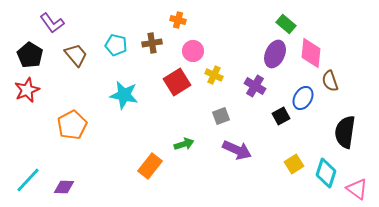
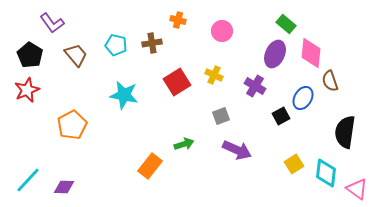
pink circle: moved 29 px right, 20 px up
cyan diamond: rotated 12 degrees counterclockwise
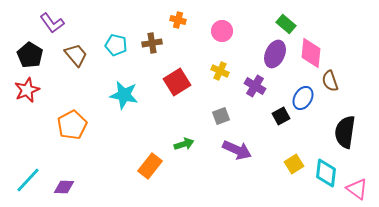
yellow cross: moved 6 px right, 4 px up
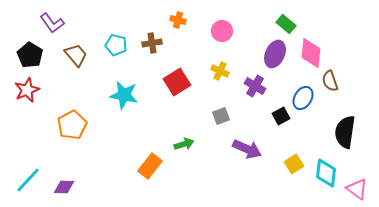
purple arrow: moved 10 px right, 1 px up
